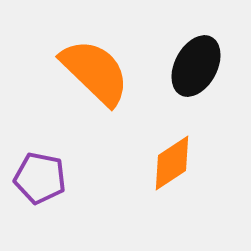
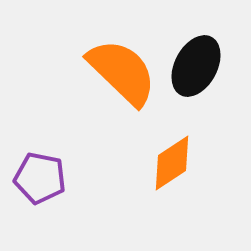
orange semicircle: moved 27 px right
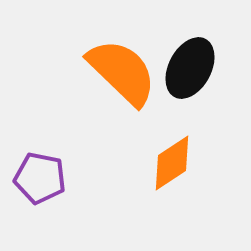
black ellipse: moved 6 px left, 2 px down
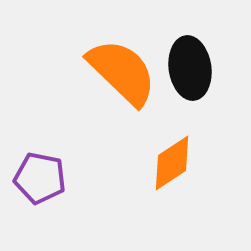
black ellipse: rotated 36 degrees counterclockwise
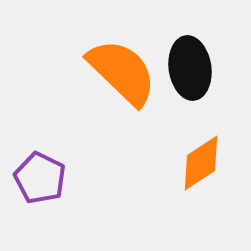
orange diamond: moved 29 px right
purple pentagon: rotated 15 degrees clockwise
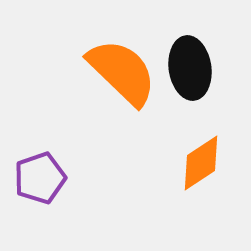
purple pentagon: rotated 27 degrees clockwise
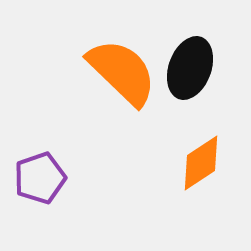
black ellipse: rotated 28 degrees clockwise
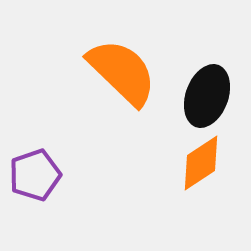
black ellipse: moved 17 px right, 28 px down
purple pentagon: moved 5 px left, 3 px up
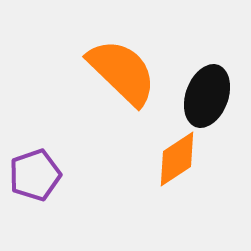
orange diamond: moved 24 px left, 4 px up
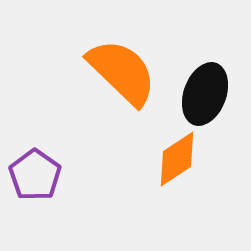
black ellipse: moved 2 px left, 2 px up
purple pentagon: rotated 18 degrees counterclockwise
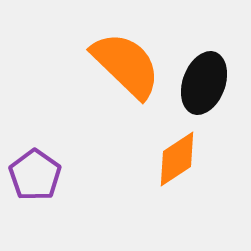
orange semicircle: moved 4 px right, 7 px up
black ellipse: moved 1 px left, 11 px up
